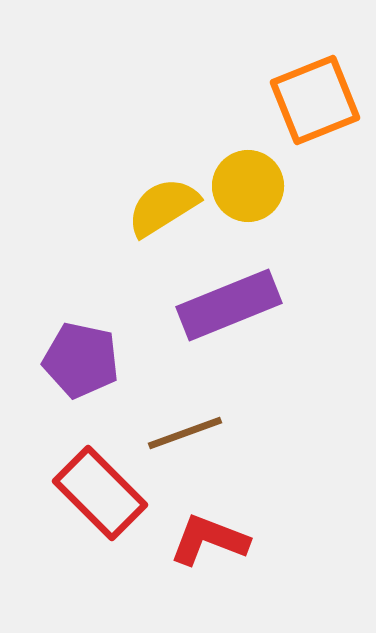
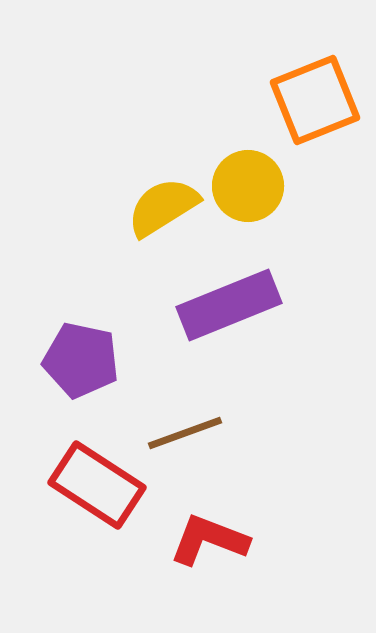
red rectangle: moved 3 px left, 8 px up; rotated 12 degrees counterclockwise
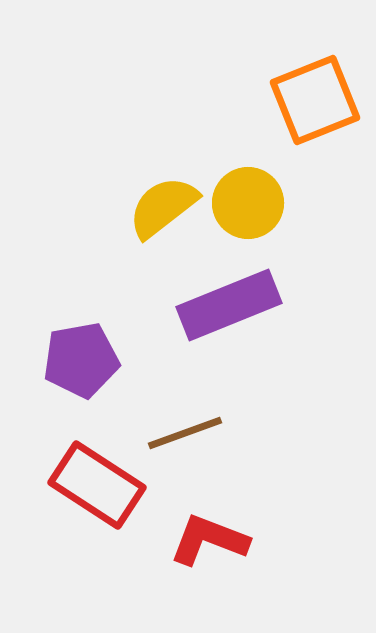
yellow circle: moved 17 px down
yellow semicircle: rotated 6 degrees counterclockwise
purple pentagon: rotated 22 degrees counterclockwise
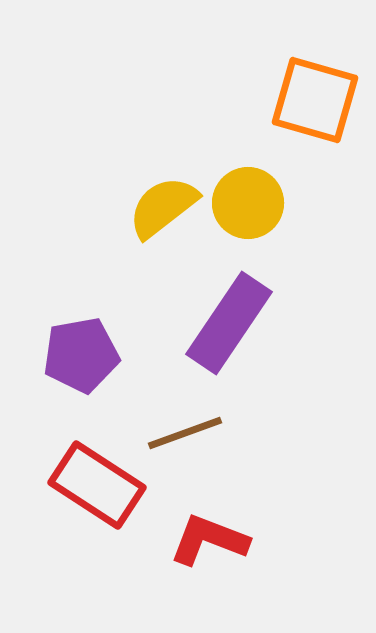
orange square: rotated 38 degrees clockwise
purple rectangle: moved 18 px down; rotated 34 degrees counterclockwise
purple pentagon: moved 5 px up
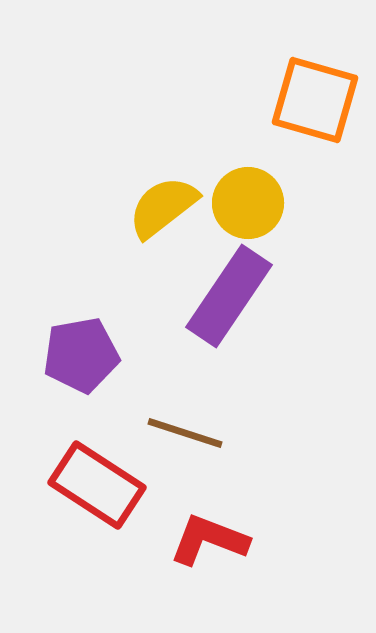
purple rectangle: moved 27 px up
brown line: rotated 38 degrees clockwise
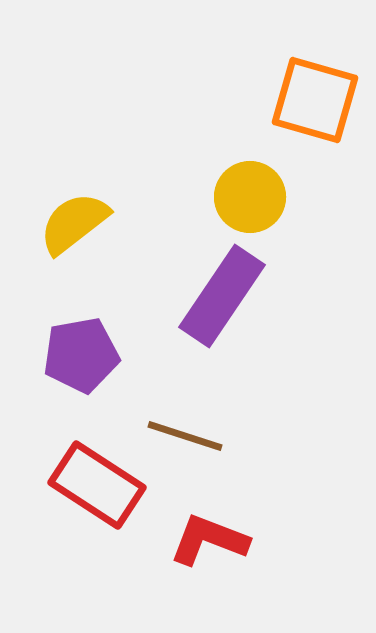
yellow circle: moved 2 px right, 6 px up
yellow semicircle: moved 89 px left, 16 px down
purple rectangle: moved 7 px left
brown line: moved 3 px down
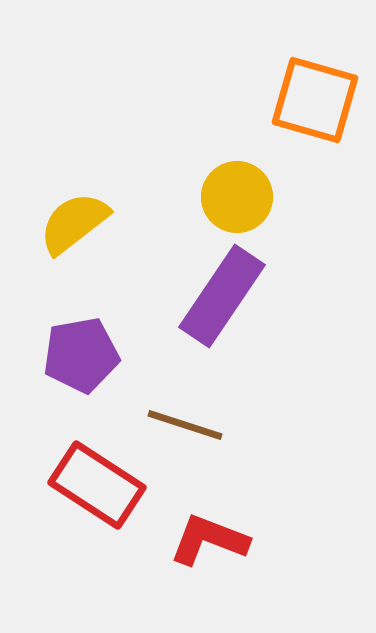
yellow circle: moved 13 px left
brown line: moved 11 px up
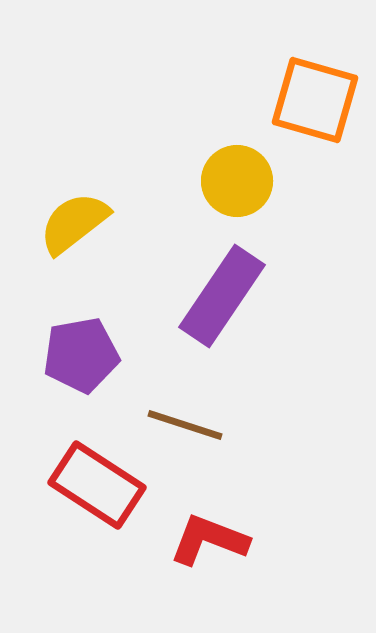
yellow circle: moved 16 px up
